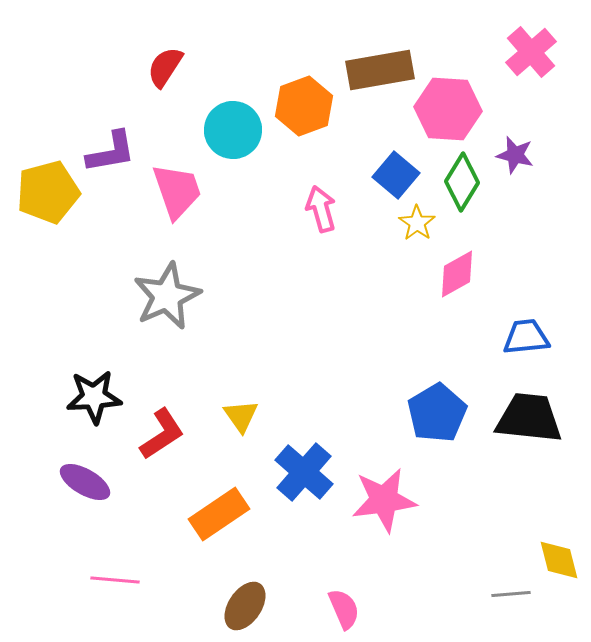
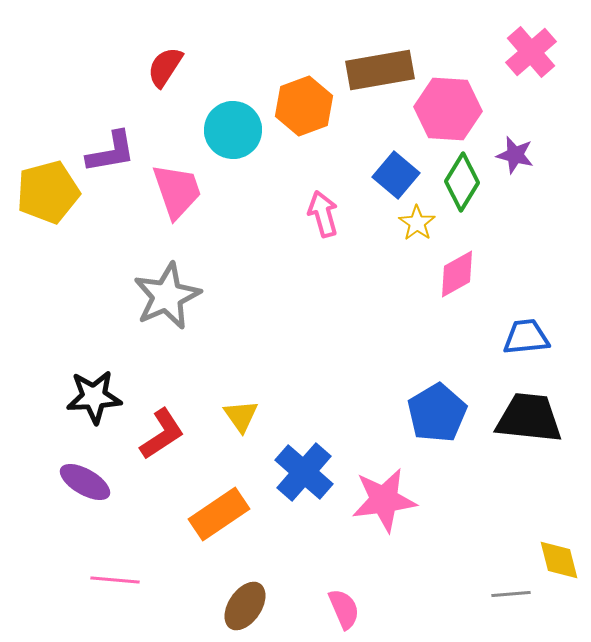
pink arrow: moved 2 px right, 5 px down
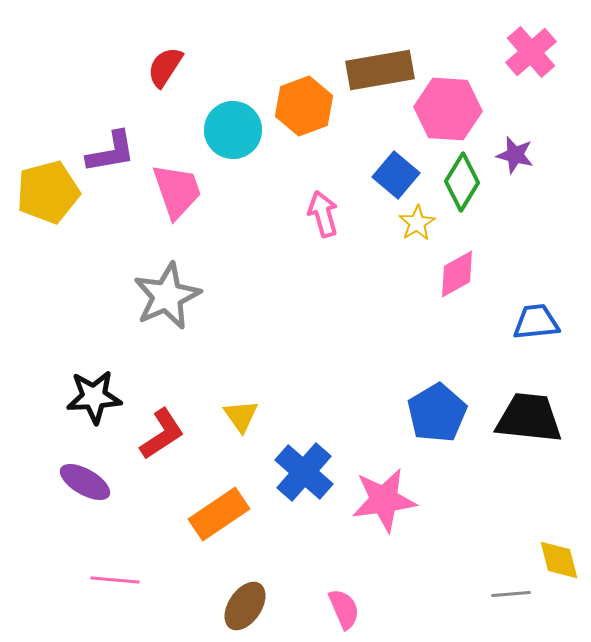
yellow star: rotated 6 degrees clockwise
blue trapezoid: moved 10 px right, 15 px up
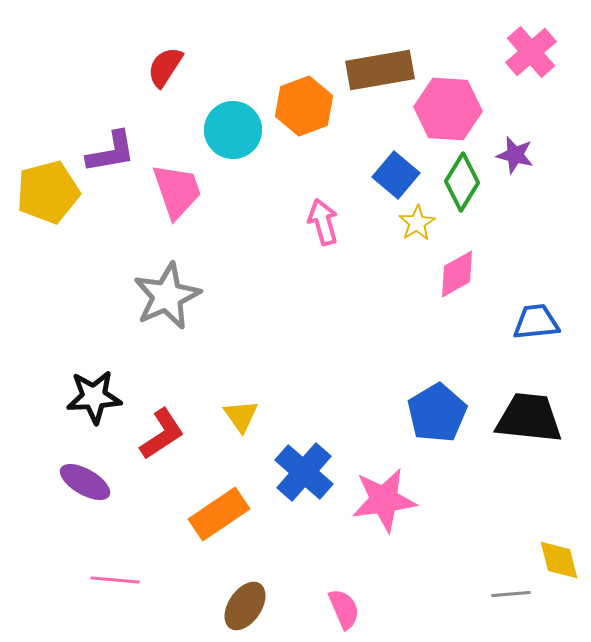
pink arrow: moved 8 px down
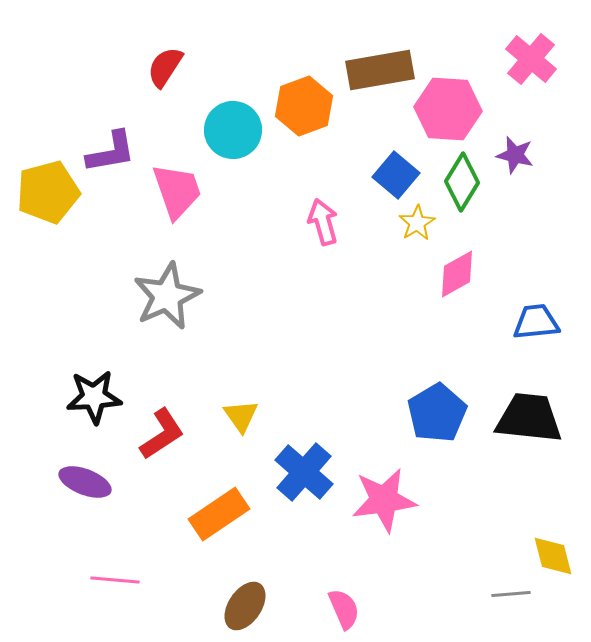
pink cross: moved 7 px down; rotated 9 degrees counterclockwise
purple ellipse: rotated 9 degrees counterclockwise
yellow diamond: moved 6 px left, 4 px up
